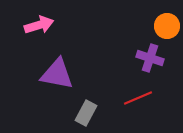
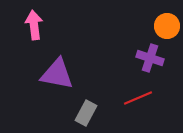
pink arrow: moved 5 px left; rotated 80 degrees counterclockwise
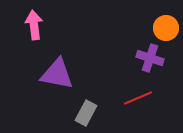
orange circle: moved 1 px left, 2 px down
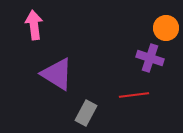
purple triangle: rotated 21 degrees clockwise
red line: moved 4 px left, 3 px up; rotated 16 degrees clockwise
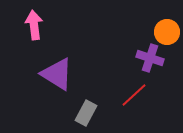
orange circle: moved 1 px right, 4 px down
red line: rotated 36 degrees counterclockwise
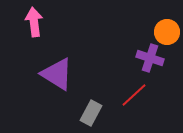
pink arrow: moved 3 px up
gray rectangle: moved 5 px right
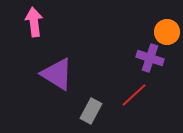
gray rectangle: moved 2 px up
